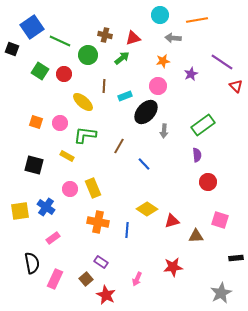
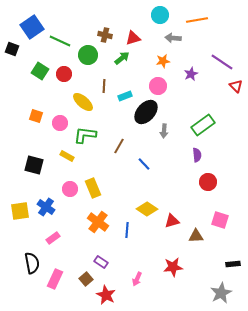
orange square at (36, 122): moved 6 px up
orange cross at (98, 222): rotated 25 degrees clockwise
black rectangle at (236, 258): moved 3 px left, 6 px down
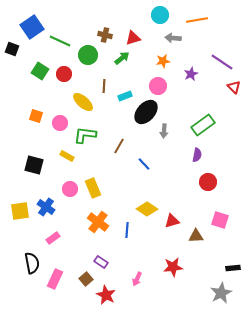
red triangle at (236, 86): moved 2 px left, 1 px down
purple semicircle at (197, 155): rotated 16 degrees clockwise
black rectangle at (233, 264): moved 4 px down
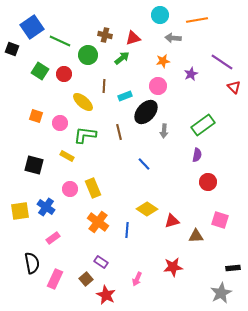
brown line at (119, 146): moved 14 px up; rotated 42 degrees counterclockwise
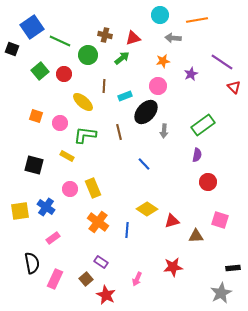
green square at (40, 71): rotated 18 degrees clockwise
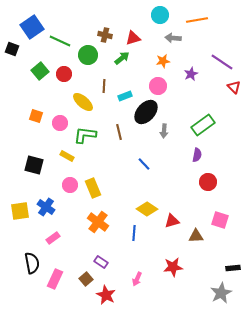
pink circle at (70, 189): moved 4 px up
blue line at (127, 230): moved 7 px right, 3 px down
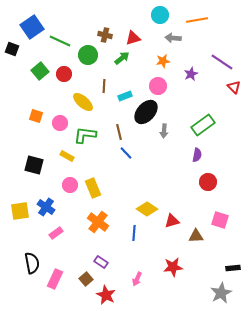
blue line at (144, 164): moved 18 px left, 11 px up
pink rectangle at (53, 238): moved 3 px right, 5 px up
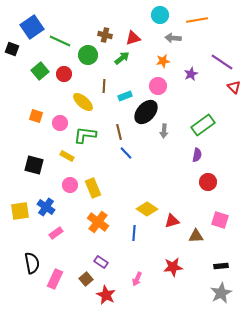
black rectangle at (233, 268): moved 12 px left, 2 px up
